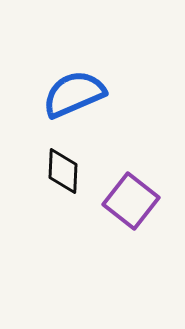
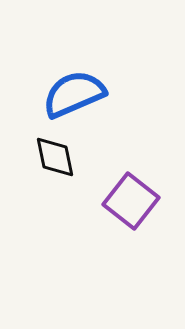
black diamond: moved 8 px left, 14 px up; rotated 15 degrees counterclockwise
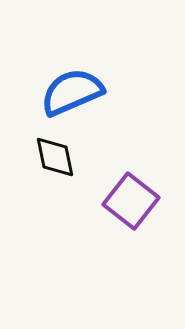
blue semicircle: moved 2 px left, 2 px up
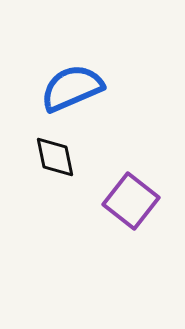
blue semicircle: moved 4 px up
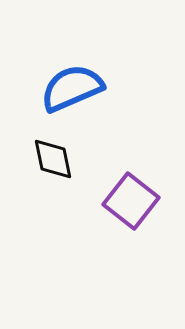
black diamond: moved 2 px left, 2 px down
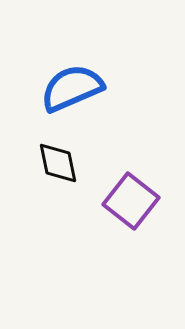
black diamond: moved 5 px right, 4 px down
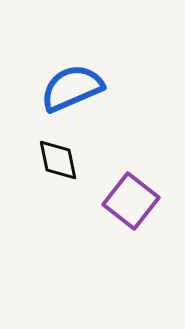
black diamond: moved 3 px up
